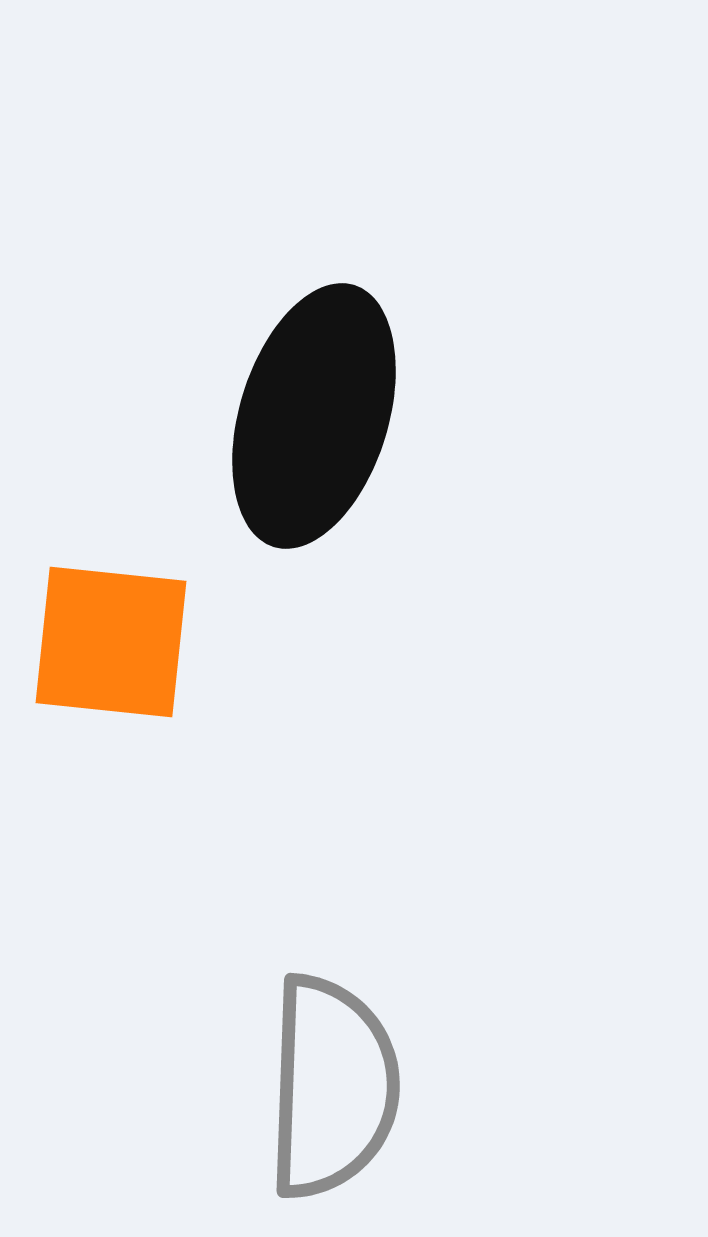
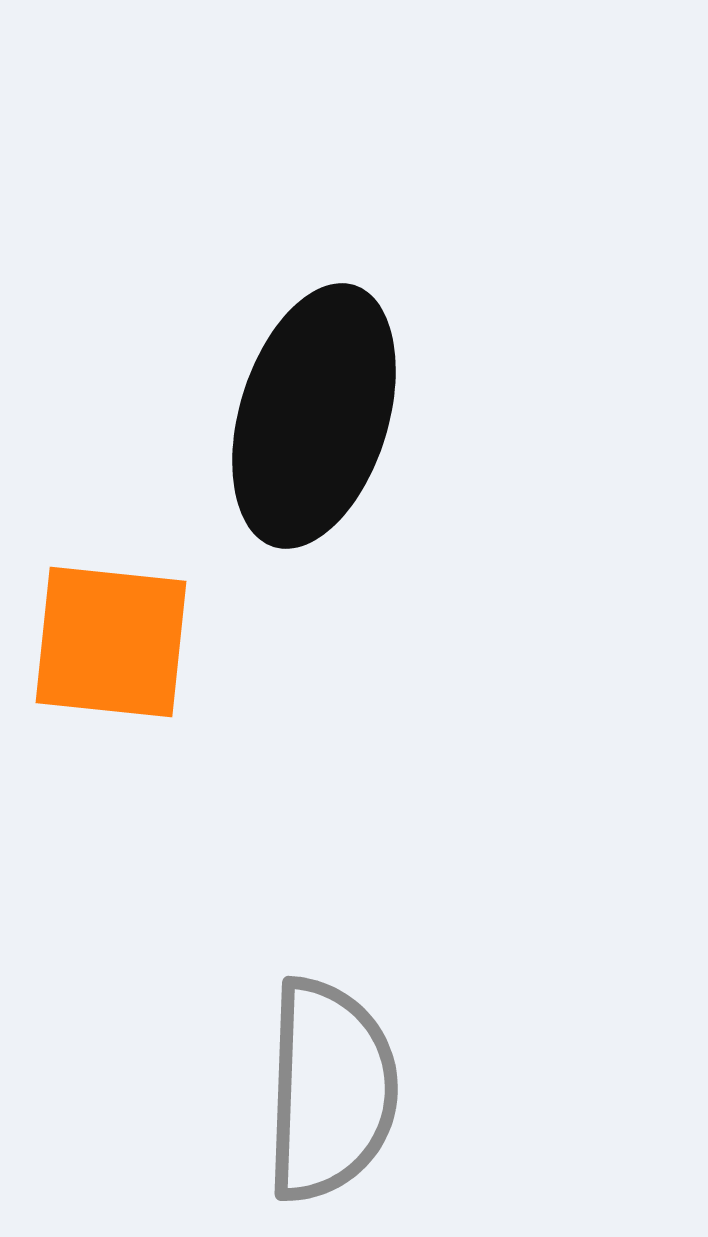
gray semicircle: moved 2 px left, 3 px down
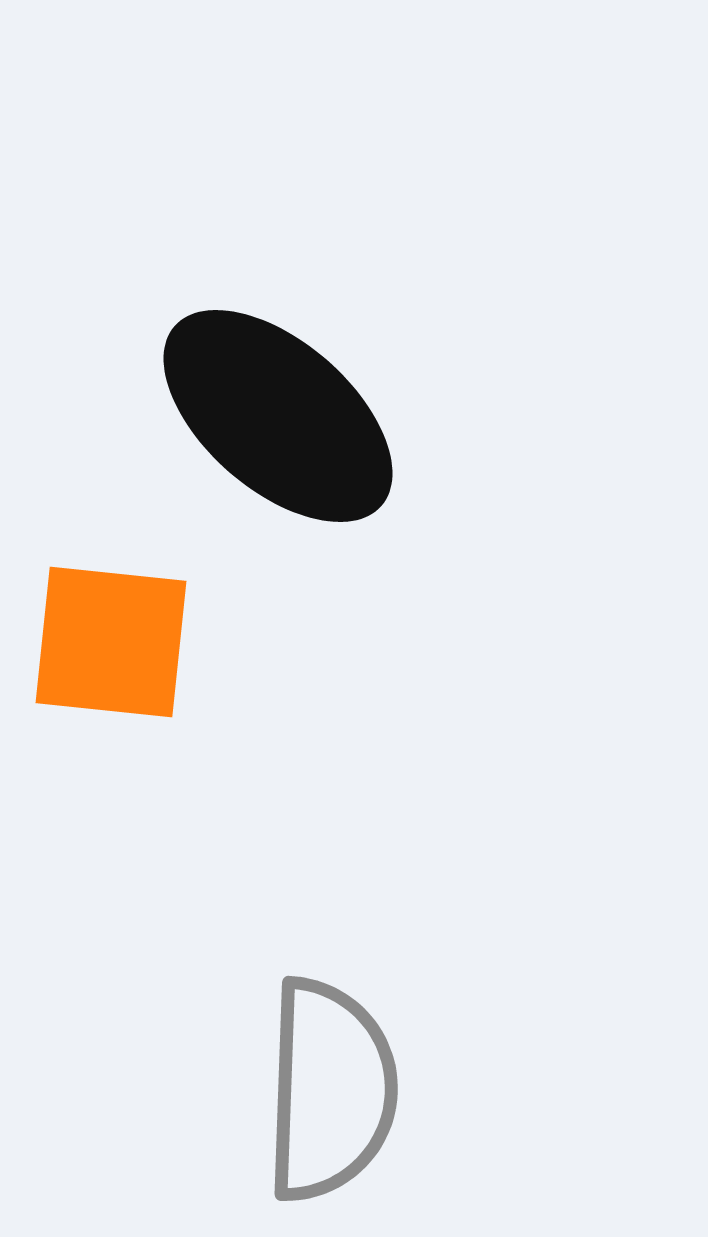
black ellipse: moved 36 px left; rotated 66 degrees counterclockwise
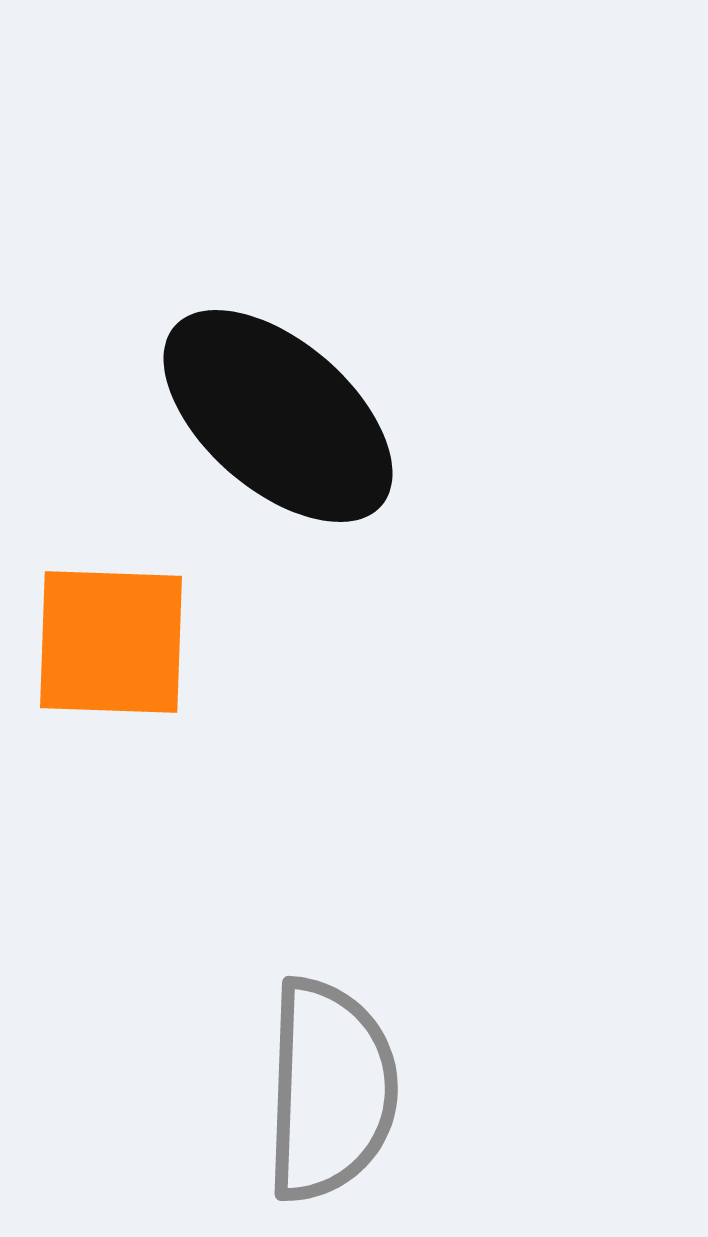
orange square: rotated 4 degrees counterclockwise
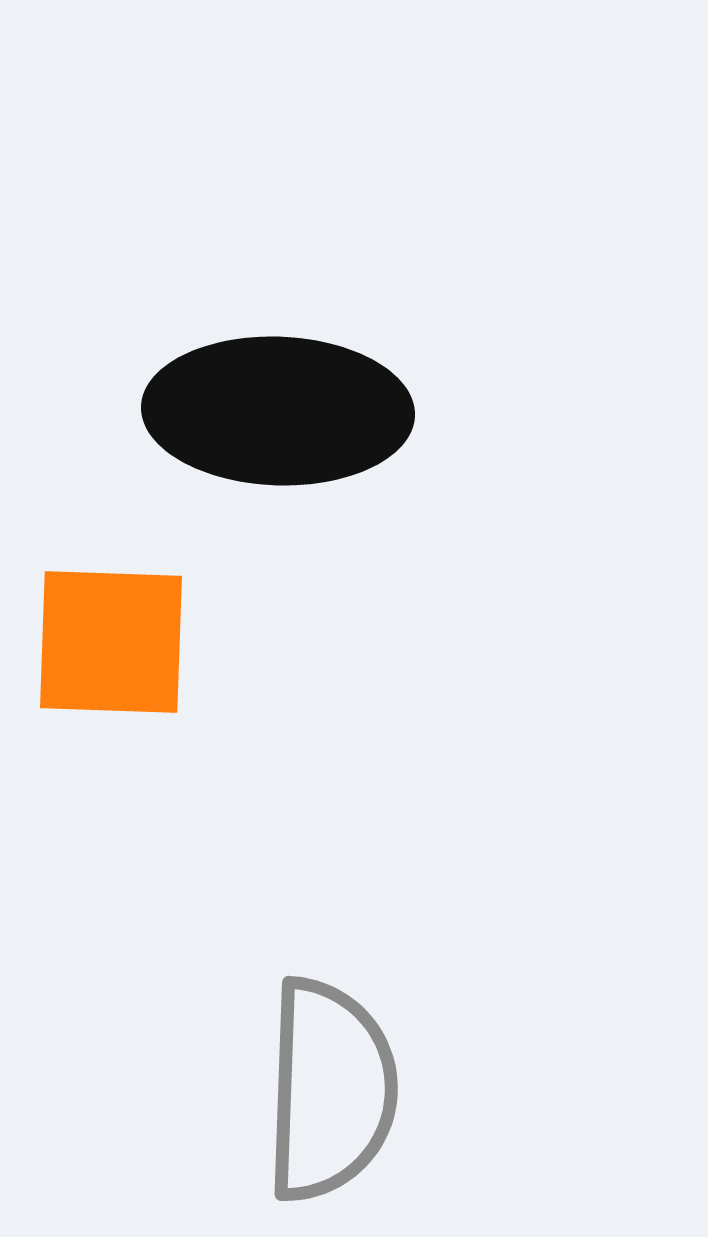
black ellipse: moved 5 px up; rotated 39 degrees counterclockwise
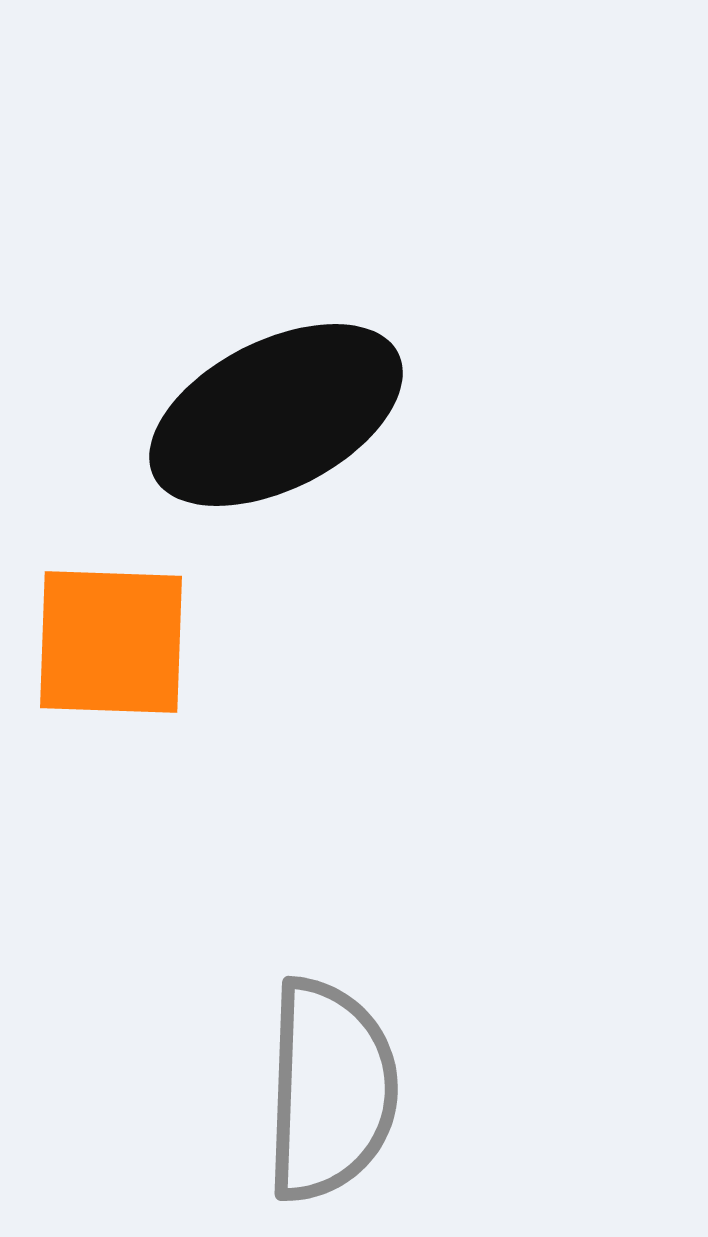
black ellipse: moved 2 px left, 4 px down; rotated 29 degrees counterclockwise
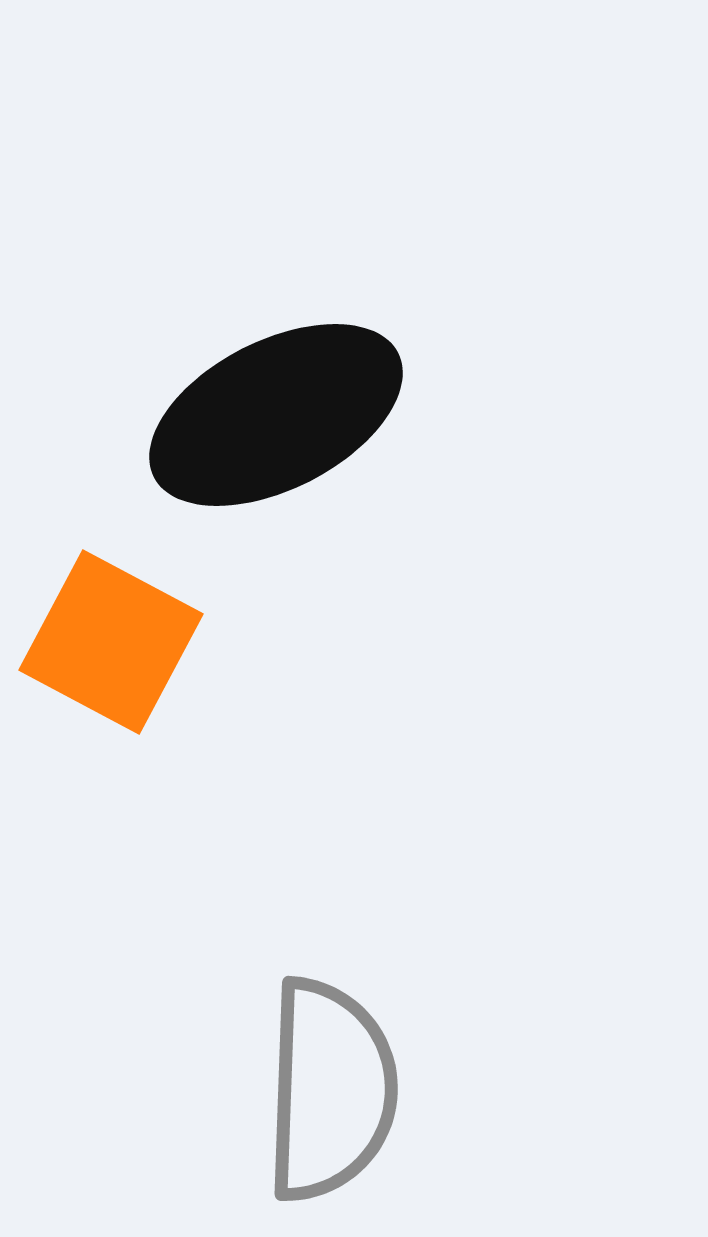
orange square: rotated 26 degrees clockwise
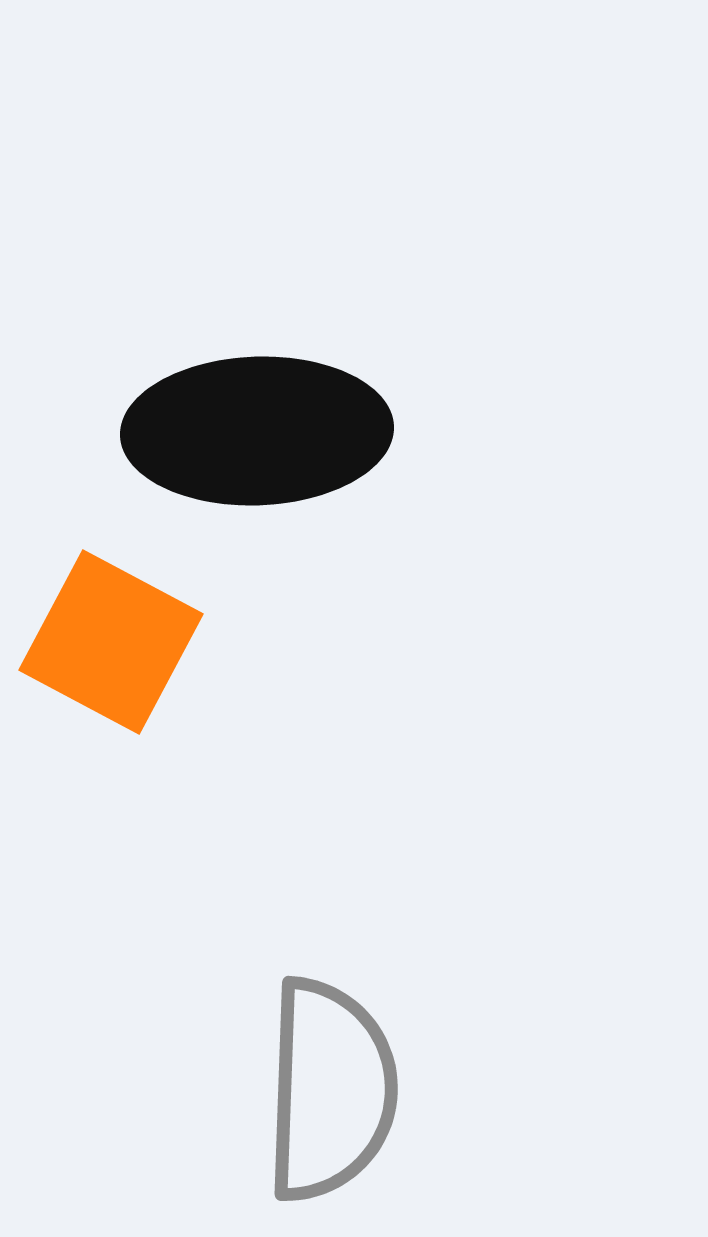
black ellipse: moved 19 px left, 16 px down; rotated 25 degrees clockwise
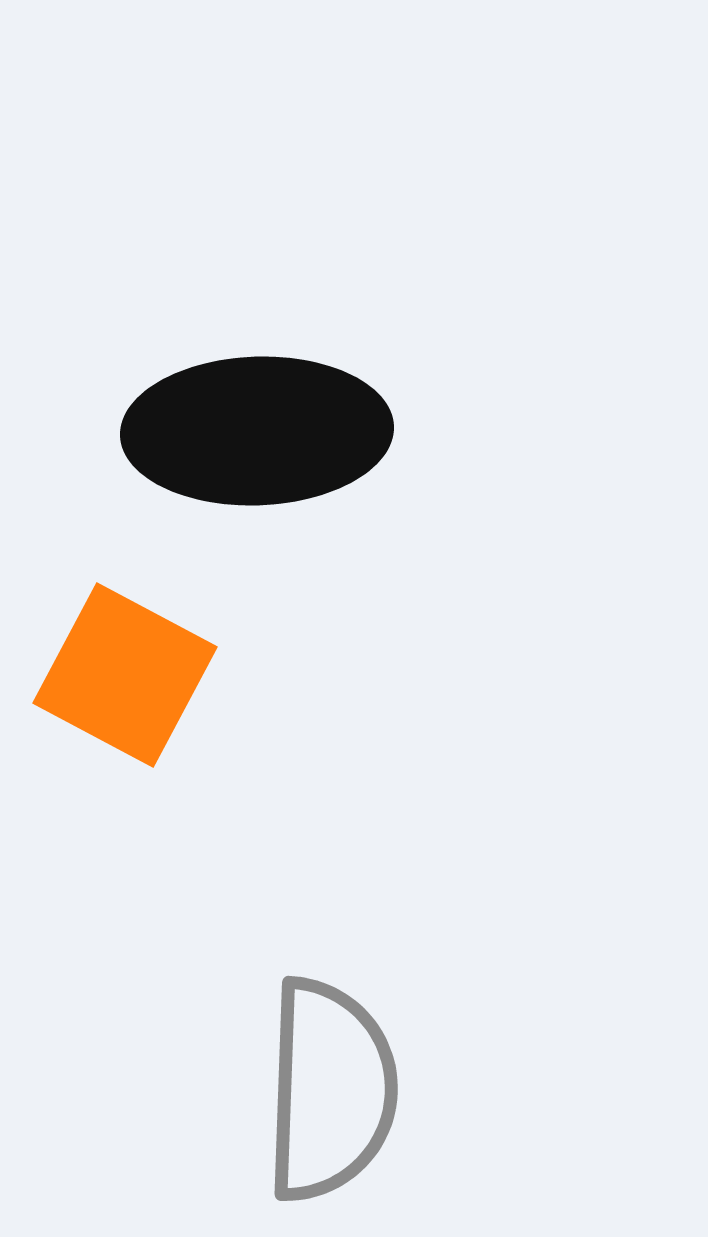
orange square: moved 14 px right, 33 px down
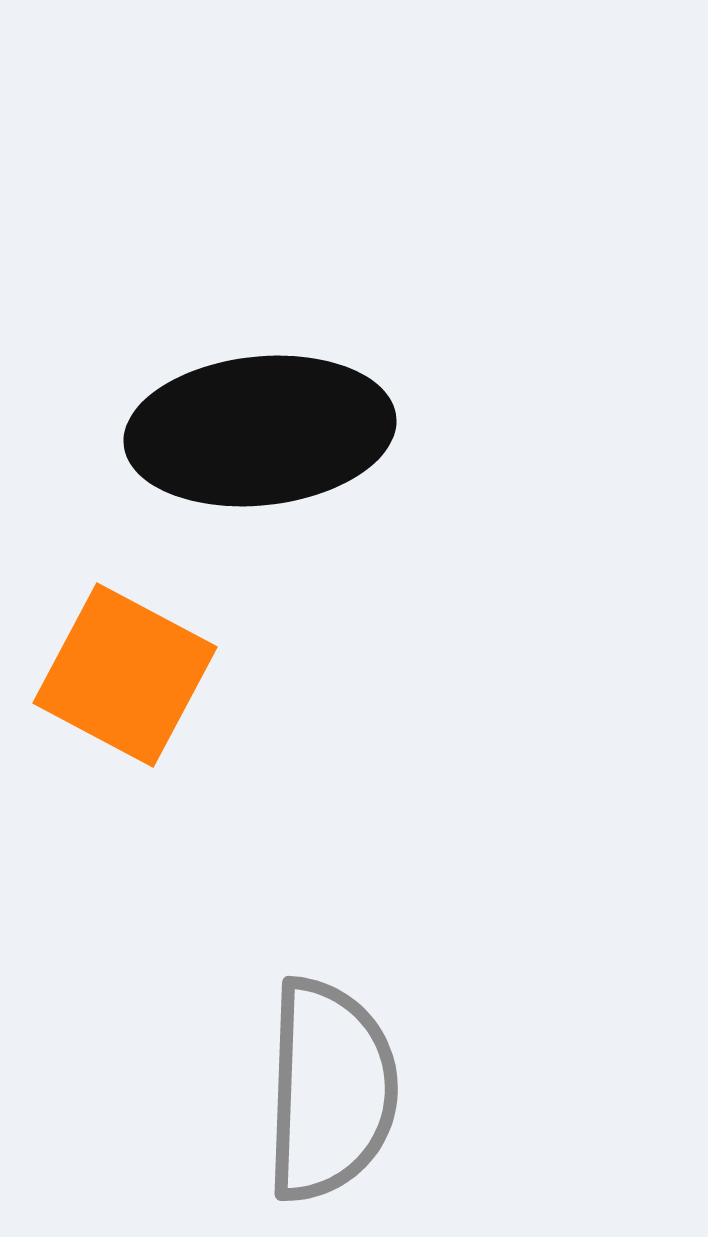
black ellipse: moved 3 px right; rotated 4 degrees counterclockwise
